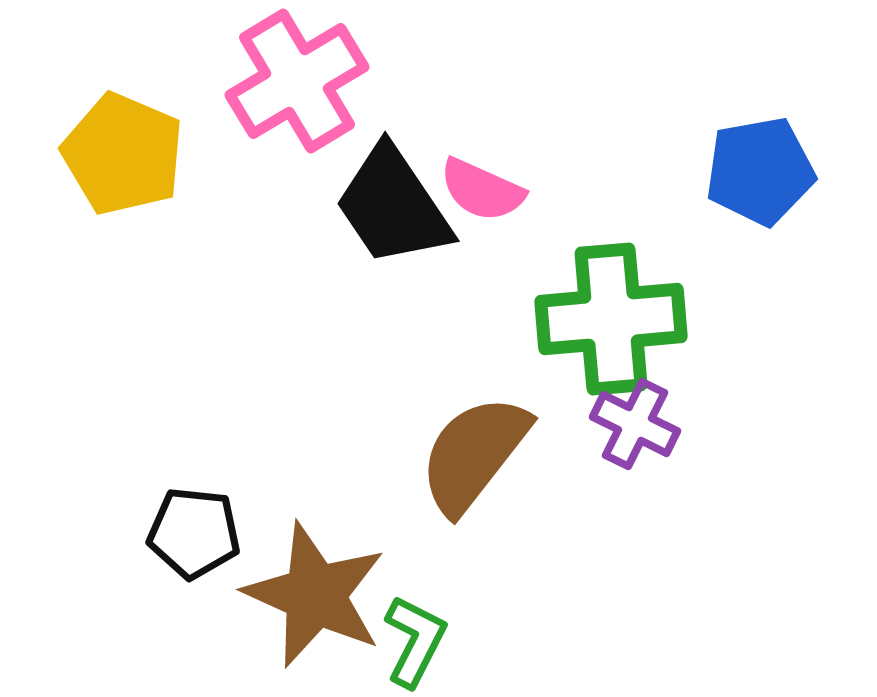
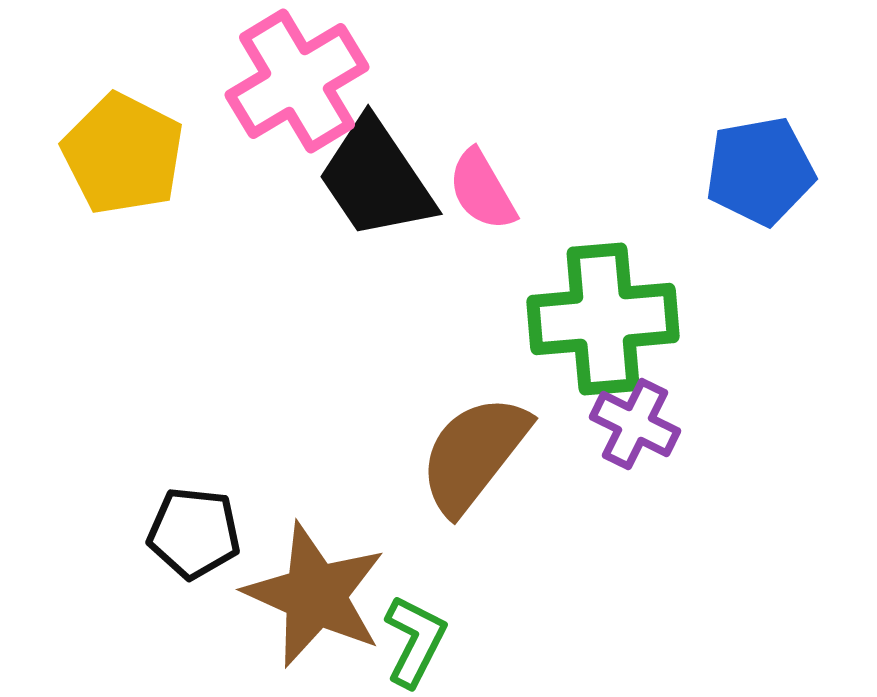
yellow pentagon: rotated 4 degrees clockwise
pink semicircle: rotated 36 degrees clockwise
black trapezoid: moved 17 px left, 27 px up
green cross: moved 8 px left
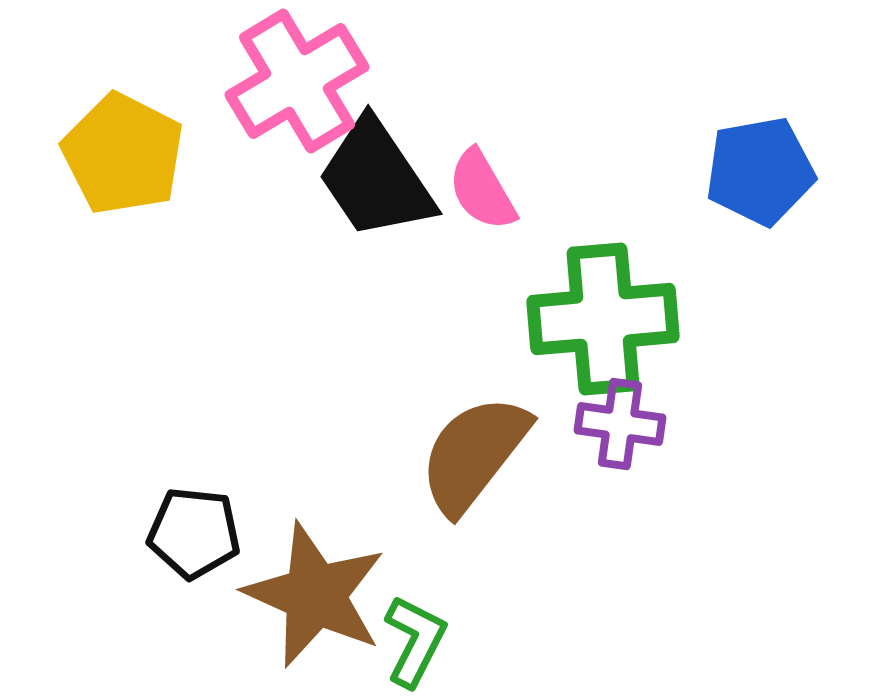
purple cross: moved 15 px left; rotated 18 degrees counterclockwise
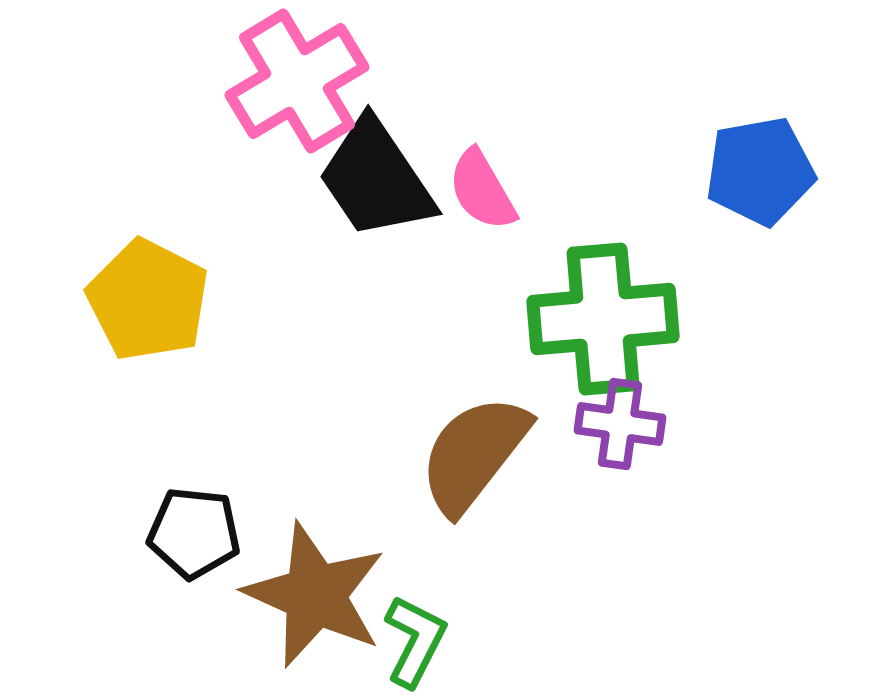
yellow pentagon: moved 25 px right, 146 px down
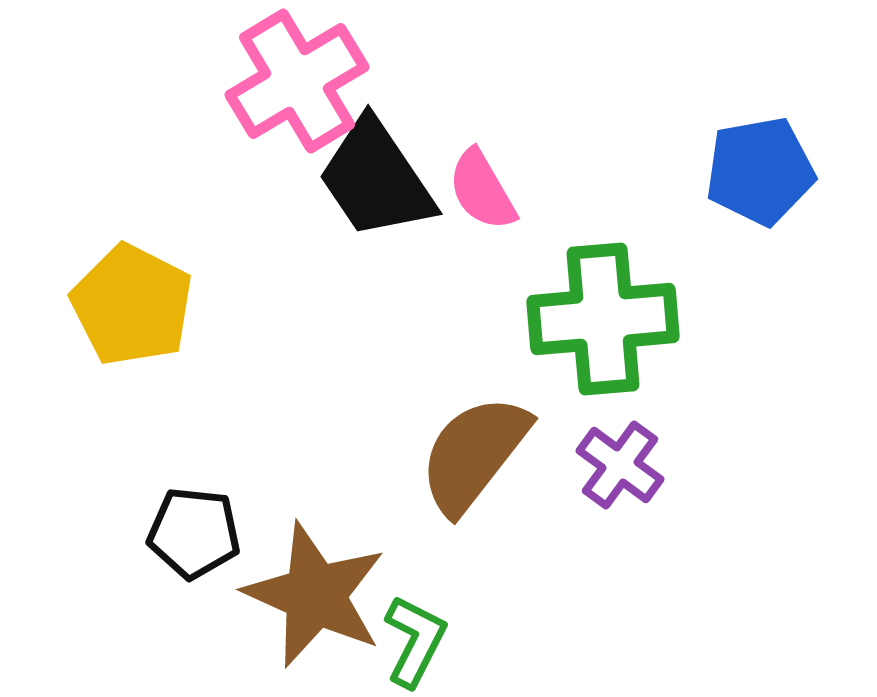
yellow pentagon: moved 16 px left, 5 px down
purple cross: moved 41 px down; rotated 28 degrees clockwise
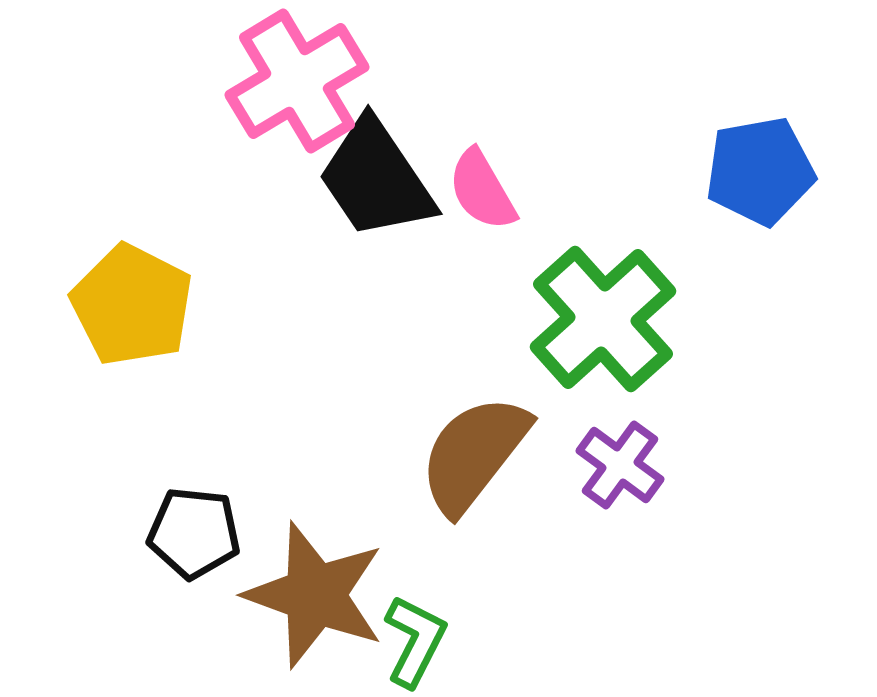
green cross: rotated 37 degrees counterclockwise
brown star: rotated 4 degrees counterclockwise
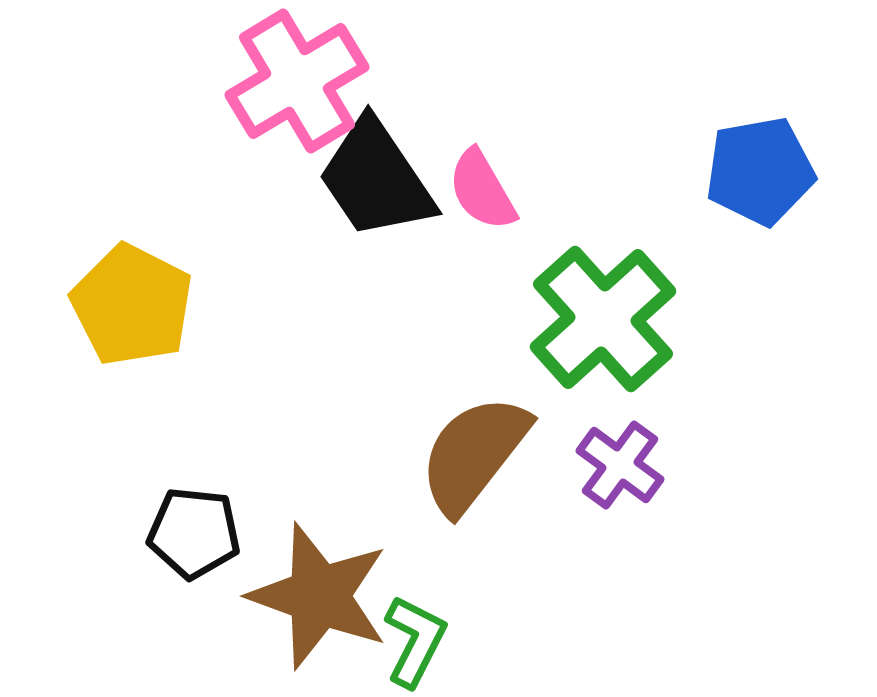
brown star: moved 4 px right, 1 px down
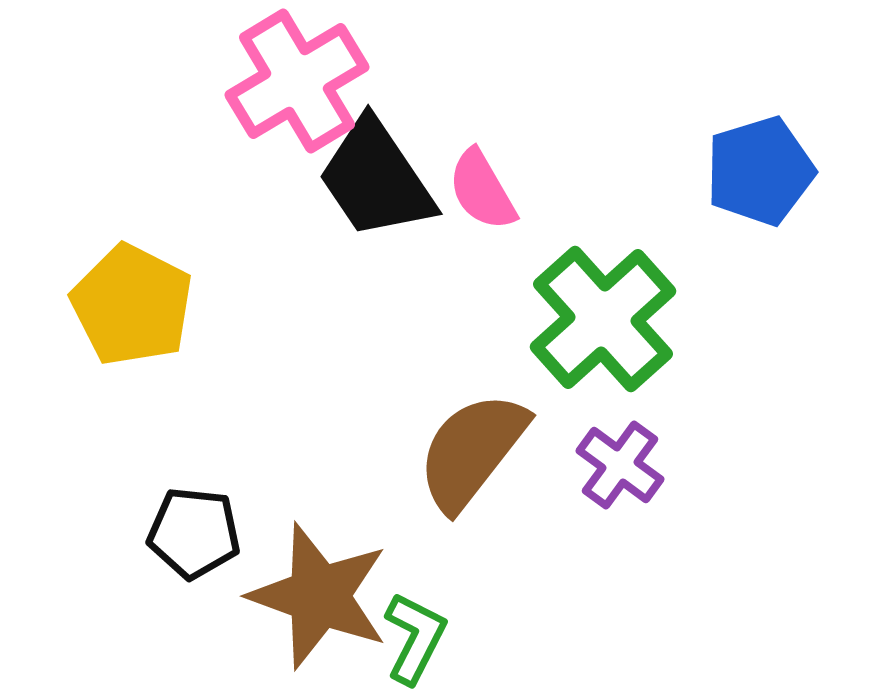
blue pentagon: rotated 7 degrees counterclockwise
brown semicircle: moved 2 px left, 3 px up
green L-shape: moved 3 px up
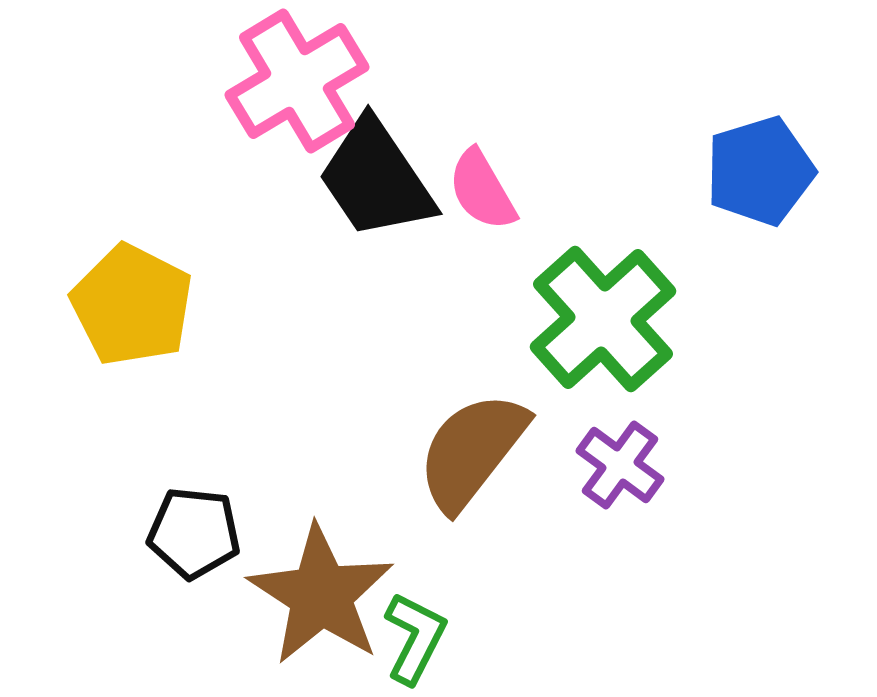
brown star: moved 2 px right, 1 px up; rotated 13 degrees clockwise
